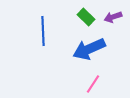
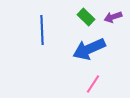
blue line: moved 1 px left, 1 px up
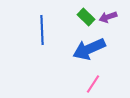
purple arrow: moved 5 px left
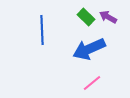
purple arrow: rotated 48 degrees clockwise
pink line: moved 1 px left, 1 px up; rotated 18 degrees clockwise
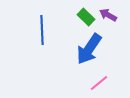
purple arrow: moved 2 px up
blue arrow: rotated 32 degrees counterclockwise
pink line: moved 7 px right
